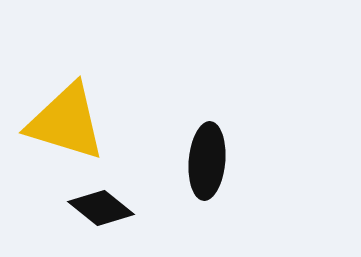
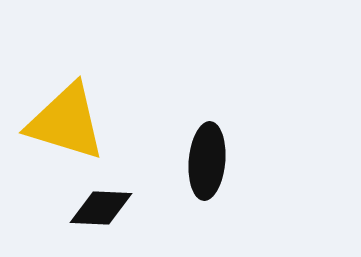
black diamond: rotated 36 degrees counterclockwise
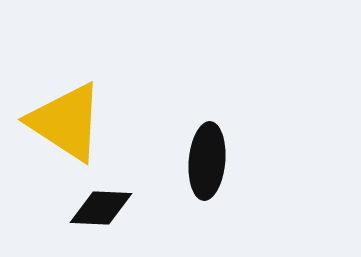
yellow triangle: rotated 16 degrees clockwise
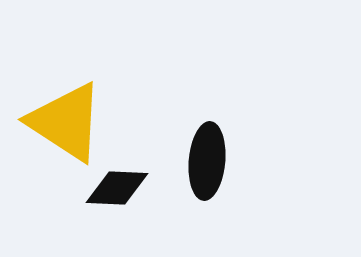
black diamond: moved 16 px right, 20 px up
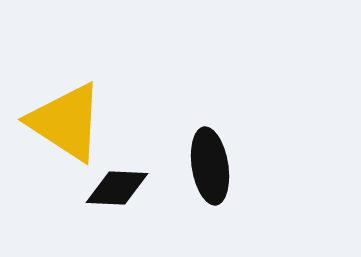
black ellipse: moved 3 px right, 5 px down; rotated 14 degrees counterclockwise
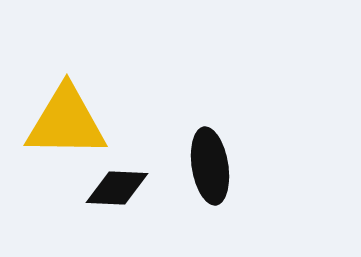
yellow triangle: rotated 32 degrees counterclockwise
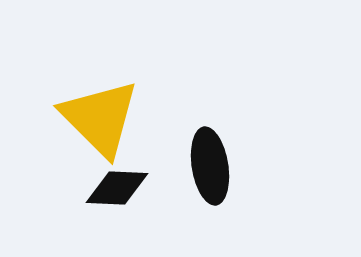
yellow triangle: moved 34 px right, 4 px up; rotated 44 degrees clockwise
